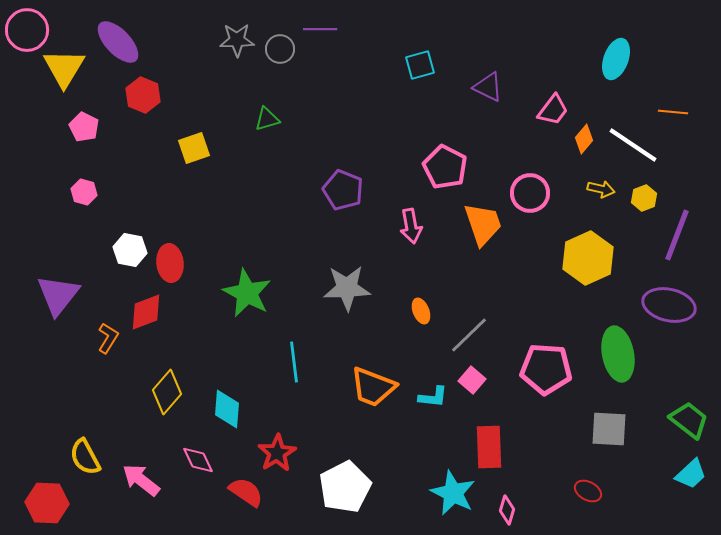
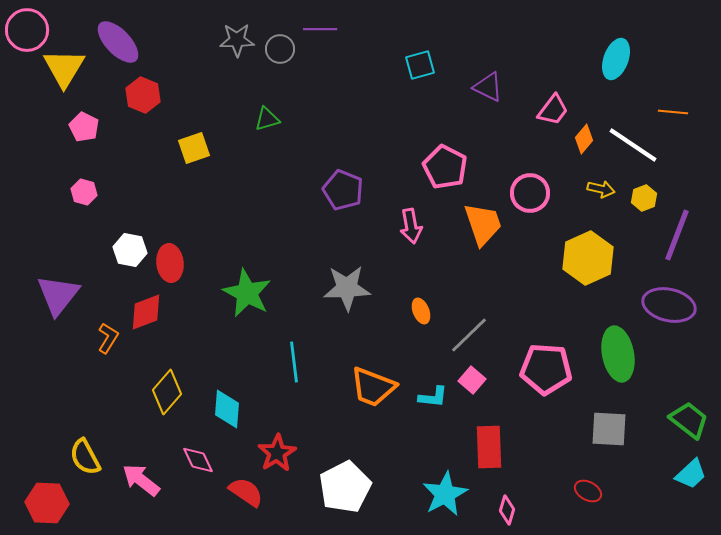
cyan star at (453, 493): moved 8 px left, 1 px down; rotated 18 degrees clockwise
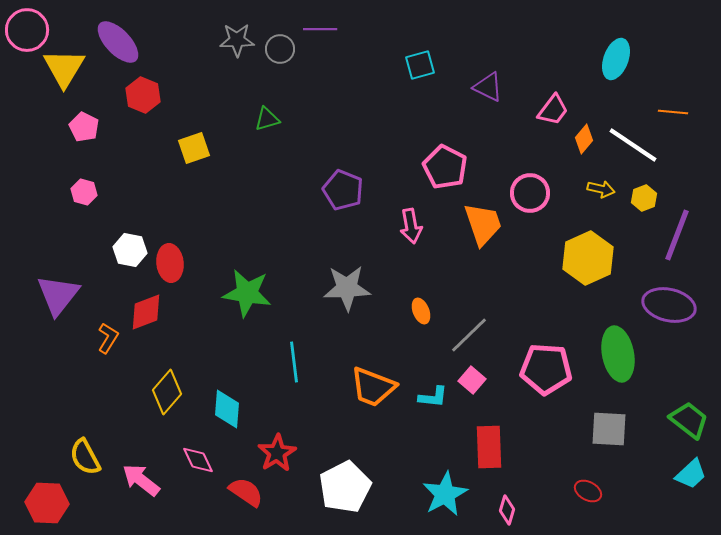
green star at (247, 293): rotated 18 degrees counterclockwise
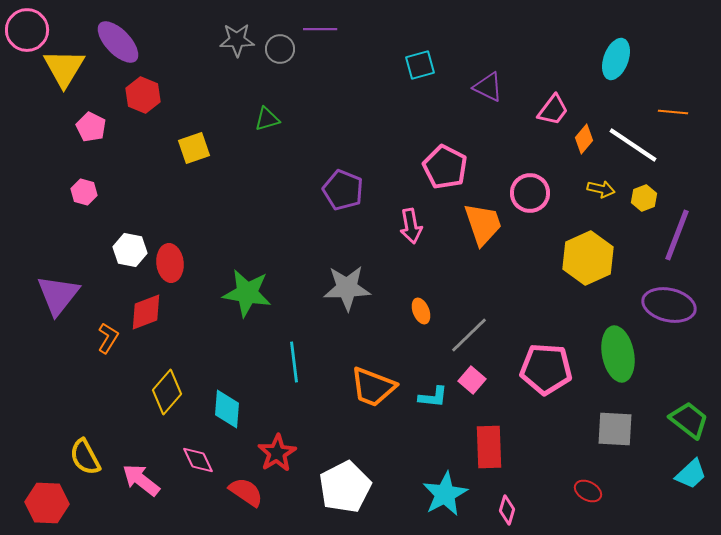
pink pentagon at (84, 127): moved 7 px right
gray square at (609, 429): moved 6 px right
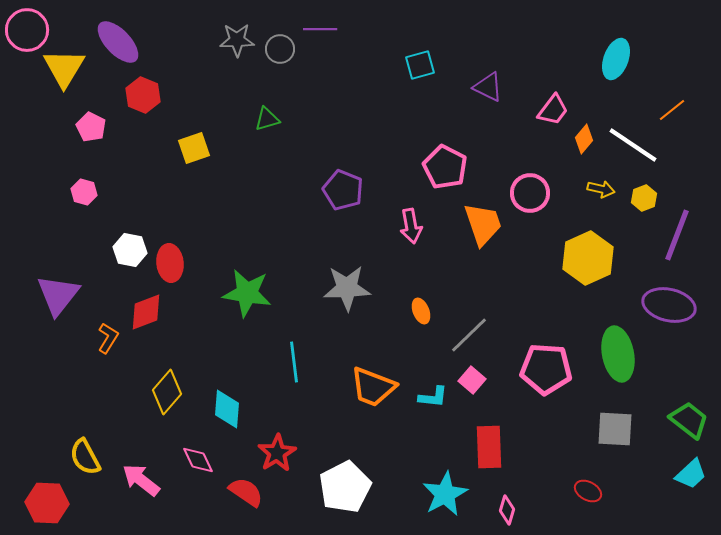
orange line at (673, 112): moved 1 px left, 2 px up; rotated 44 degrees counterclockwise
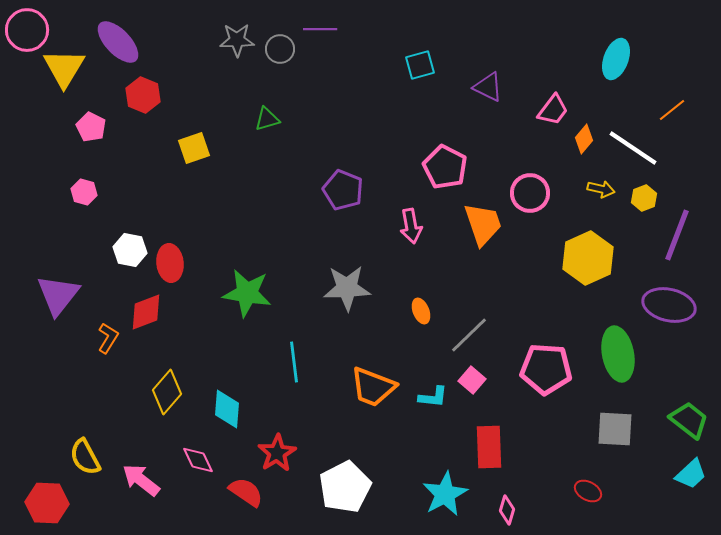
white line at (633, 145): moved 3 px down
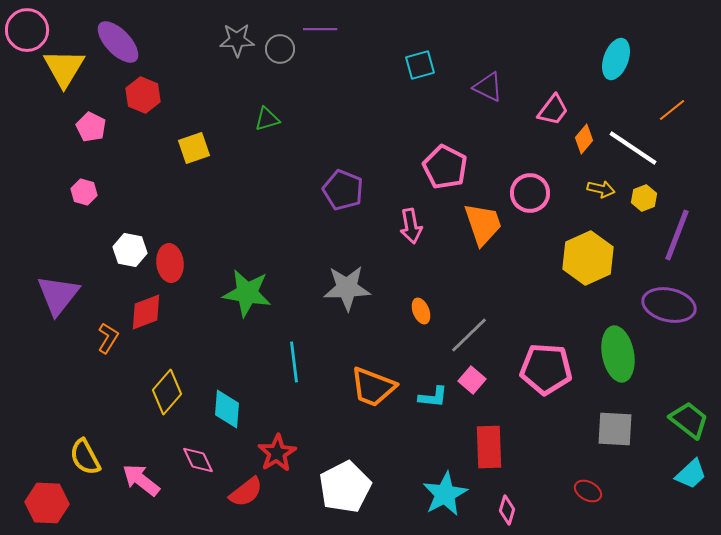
red semicircle at (246, 492): rotated 108 degrees clockwise
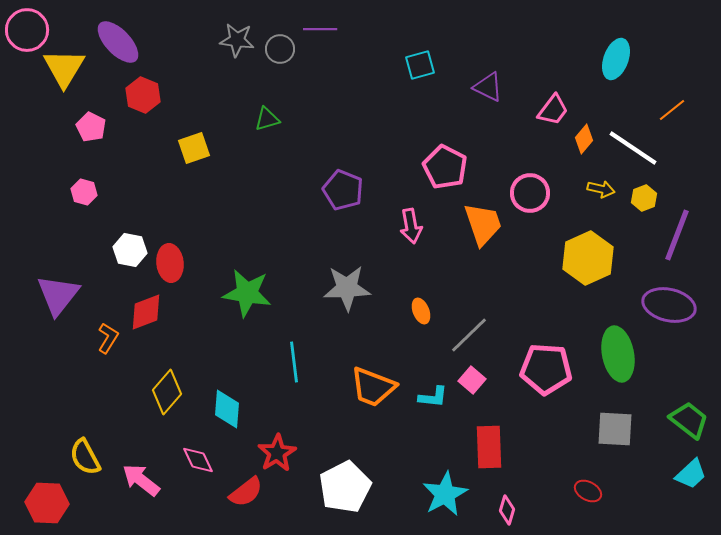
gray star at (237, 40): rotated 8 degrees clockwise
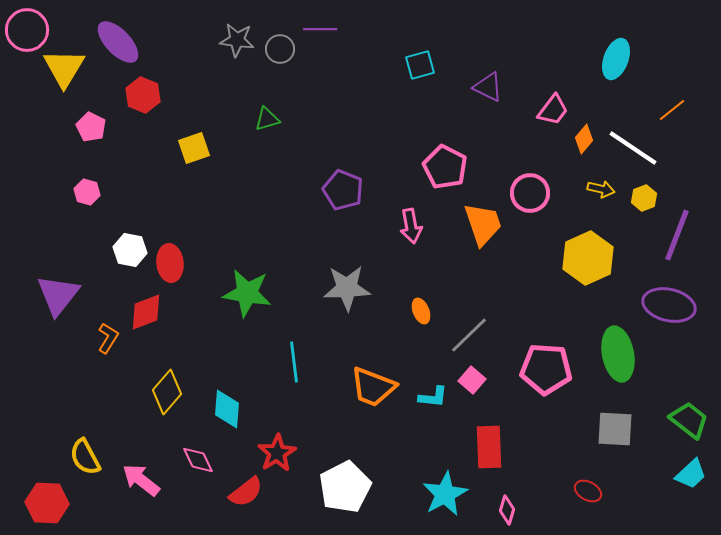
pink hexagon at (84, 192): moved 3 px right
